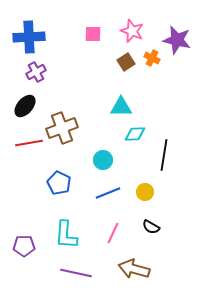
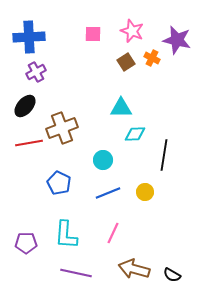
cyan triangle: moved 1 px down
black semicircle: moved 21 px right, 48 px down
purple pentagon: moved 2 px right, 3 px up
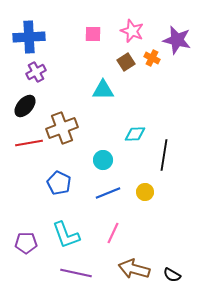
cyan triangle: moved 18 px left, 18 px up
cyan L-shape: rotated 24 degrees counterclockwise
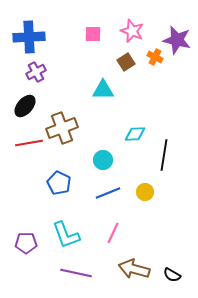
orange cross: moved 3 px right, 1 px up
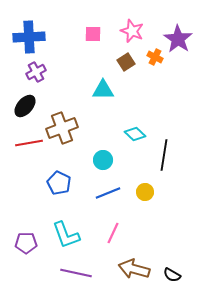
purple star: moved 1 px right, 1 px up; rotated 20 degrees clockwise
cyan diamond: rotated 45 degrees clockwise
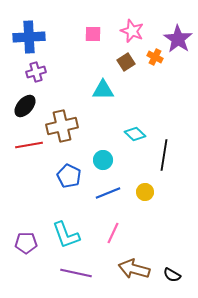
purple cross: rotated 12 degrees clockwise
brown cross: moved 2 px up; rotated 8 degrees clockwise
red line: moved 2 px down
blue pentagon: moved 10 px right, 7 px up
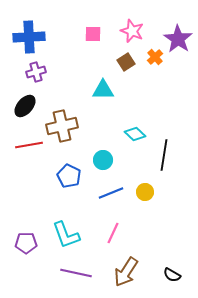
orange cross: rotated 21 degrees clockwise
blue line: moved 3 px right
brown arrow: moved 8 px left, 3 px down; rotated 72 degrees counterclockwise
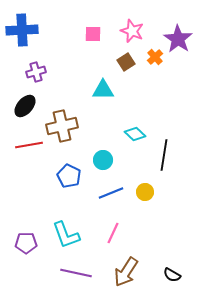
blue cross: moved 7 px left, 7 px up
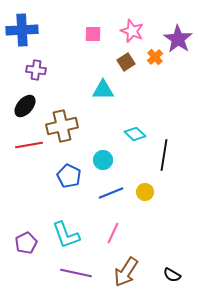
purple cross: moved 2 px up; rotated 24 degrees clockwise
purple pentagon: rotated 25 degrees counterclockwise
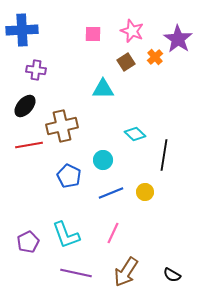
cyan triangle: moved 1 px up
purple pentagon: moved 2 px right, 1 px up
